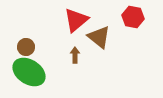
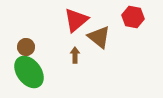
green ellipse: rotated 20 degrees clockwise
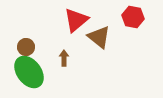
brown arrow: moved 11 px left, 3 px down
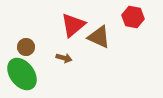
red triangle: moved 3 px left, 5 px down
brown triangle: rotated 15 degrees counterclockwise
brown arrow: rotated 105 degrees clockwise
green ellipse: moved 7 px left, 2 px down
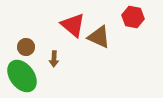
red triangle: rotated 40 degrees counterclockwise
brown arrow: moved 10 px left, 1 px down; rotated 77 degrees clockwise
green ellipse: moved 2 px down
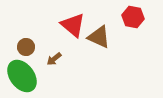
brown arrow: rotated 49 degrees clockwise
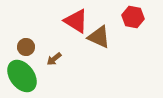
red triangle: moved 3 px right, 4 px up; rotated 8 degrees counterclockwise
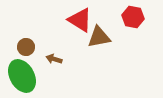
red triangle: moved 4 px right, 1 px up
brown triangle: rotated 35 degrees counterclockwise
brown arrow: rotated 56 degrees clockwise
green ellipse: rotated 8 degrees clockwise
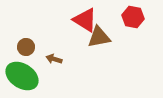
red triangle: moved 5 px right
green ellipse: rotated 28 degrees counterclockwise
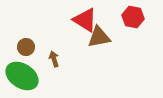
brown arrow: rotated 56 degrees clockwise
